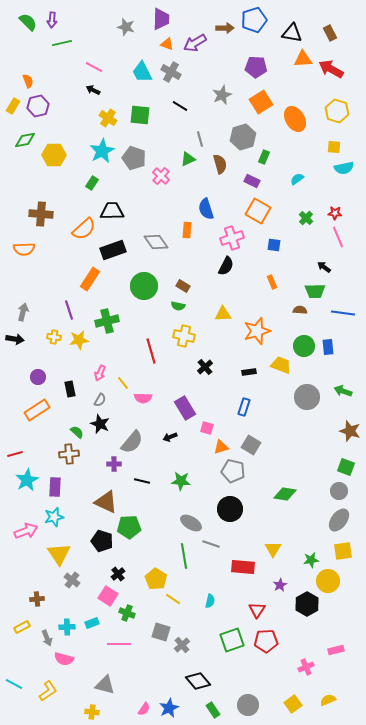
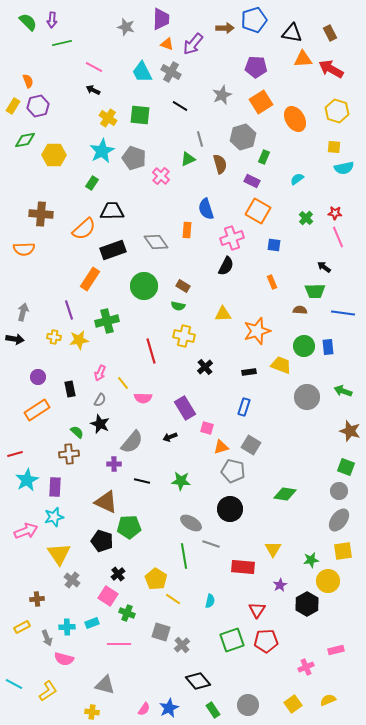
purple arrow at (195, 43): moved 2 px left, 1 px down; rotated 20 degrees counterclockwise
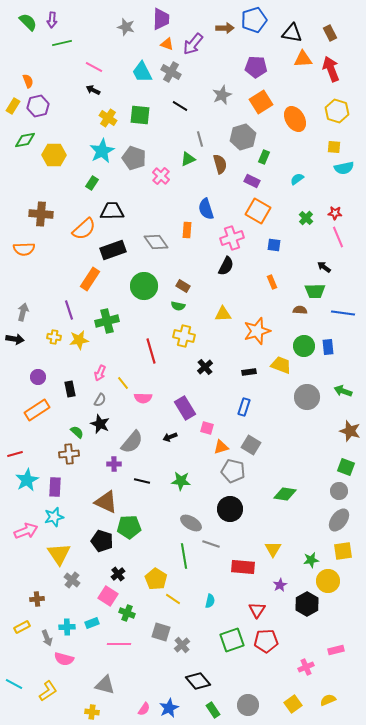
red arrow at (331, 69): rotated 40 degrees clockwise
